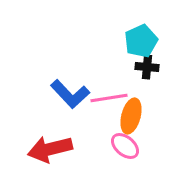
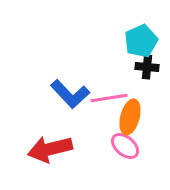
orange ellipse: moved 1 px left, 1 px down
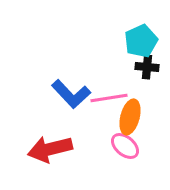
blue L-shape: moved 1 px right
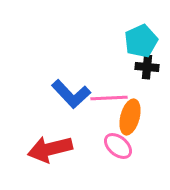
pink line: rotated 6 degrees clockwise
pink ellipse: moved 7 px left
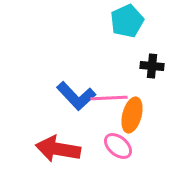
cyan pentagon: moved 14 px left, 20 px up
black cross: moved 5 px right, 1 px up
blue L-shape: moved 5 px right, 2 px down
orange ellipse: moved 2 px right, 2 px up
red arrow: moved 8 px right; rotated 24 degrees clockwise
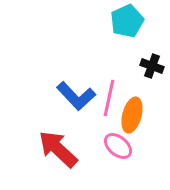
black cross: rotated 15 degrees clockwise
pink line: rotated 75 degrees counterclockwise
red arrow: rotated 33 degrees clockwise
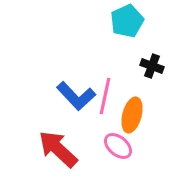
pink line: moved 4 px left, 2 px up
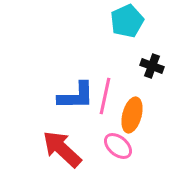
blue L-shape: rotated 48 degrees counterclockwise
red arrow: moved 4 px right
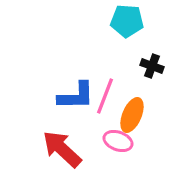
cyan pentagon: rotated 28 degrees clockwise
pink line: rotated 9 degrees clockwise
orange ellipse: rotated 8 degrees clockwise
pink ellipse: moved 5 px up; rotated 20 degrees counterclockwise
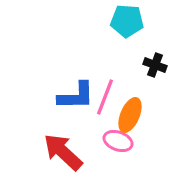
black cross: moved 3 px right, 1 px up
pink line: moved 1 px down
orange ellipse: moved 2 px left
red arrow: moved 1 px right, 3 px down
